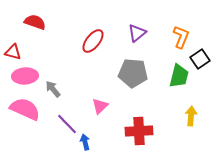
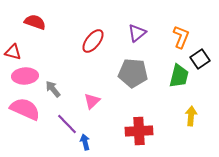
pink triangle: moved 8 px left, 5 px up
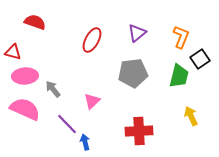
red ellipse: moved 1 px left, 1 px up; rotated 10 degrees counterclockwise
gray pentagon: rotated 12 degrees counterclockwise
yellow arrow: rotated 30 degrees counterclockwise
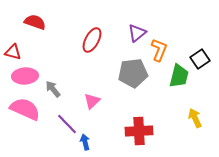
orange L-shape: moved 22 px left, 13 px down
yellow arrow: moved 4 px right, 2 px down
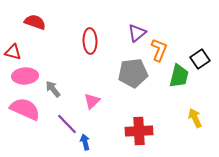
red ellipse: moved 2 px left, 1 px down; rotated 30 degrees counterclockwise
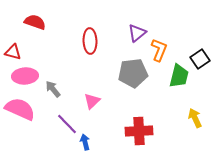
pink semicircle: moved 5 px left
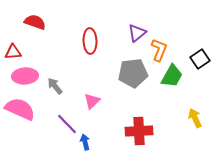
red triangle: rotated 18 degrees counterclockwise
green trapezoid: moved 7 px left; rotated 15 degrees clockwise
gray arrow: moved 2 px right, 3 px up
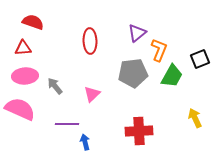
red semicircle: moved 2 px left
red triangle: moved 10 px right, 4 px up
black square: rotated 12 degrees clockwise
pink triangle: moved 7 px up
purple line: rotated 45 degrees counterclockwise
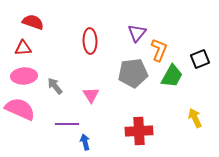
purple triangle: rotated 12 degrees counterclockwise
pink ellipse: moved 1 px left
pink triangle: moved 1 px left, 1 px down; rotated 18 degrees counterclockwise
